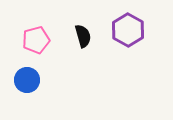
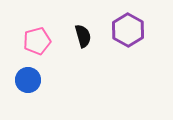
pink pentagon: moved 1 px right, 1 px down
blue circle: moved 1 px right
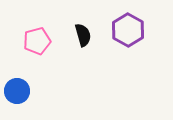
black semicircle: moved 1 px up
blue circle: moved 11 px left, 11 px down
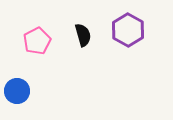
pink pentagon: rotated 12 degrees counterclockwise
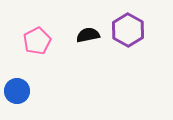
black semicircle: moved 5 px right; rotated 85 degrees counterclockwise
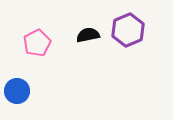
purple hexagon: rotated 8 degrees clockwise
pink pentagon: moved 2 px down
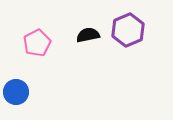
blue circle: moved 1 px left, 1 px down
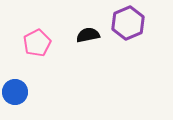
purple hexagon: moved 7 px up
blue circle: moved 1 px left
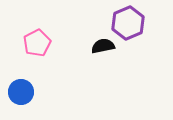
black semicircle: moved 15 px right, 11 px down
blue circle: moved 6 px right
